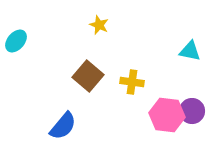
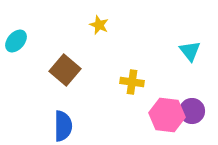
cyan triangle: rotated 40 degrees clockwise
brown square: moved 23 px left, 6 px up
blue semicircle: rotated 40 degrees counterclockwise
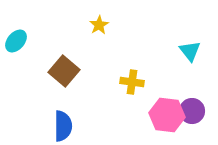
yellow star: rotated 18 degrees clockwise
brown square: moved 1 px left, 1 px down
